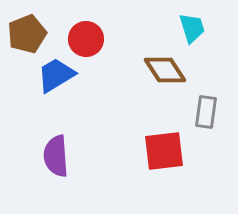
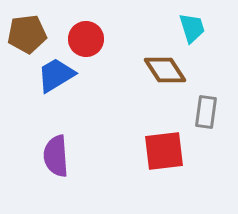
brown pentagon: rotated 15 degrees clockwise
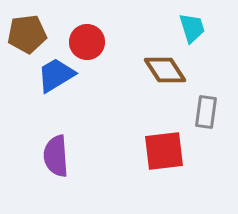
red circle: moved 1 px right, 3 px down
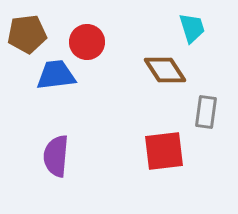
blue trapezoid: rotated 24 degrees clockwise
purple semicircle: rotated 9 degrees clockwise
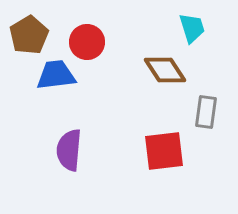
brown pentagon: moved 2 px right, 1 px down; rotated 24 degrees counterclockwise
purple semicircle: moved 13 px right, 6 px up
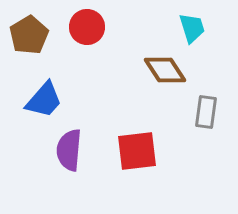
red circle: moved 15 px up
blue trapezoid: moved 12 px left, 25 px down; rotated 138 degrees clockwise
red square: moved 27 px left
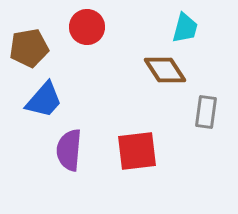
cyan trapezoid: moved 7 px left; rotated 32 degrees clockwise
brown pentagon: moved 13 px down; rotated 21 degrees clockwise
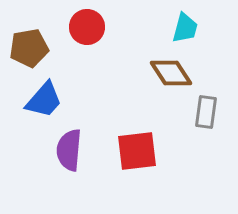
brown diamond: moved 6 px right, 3 px down
